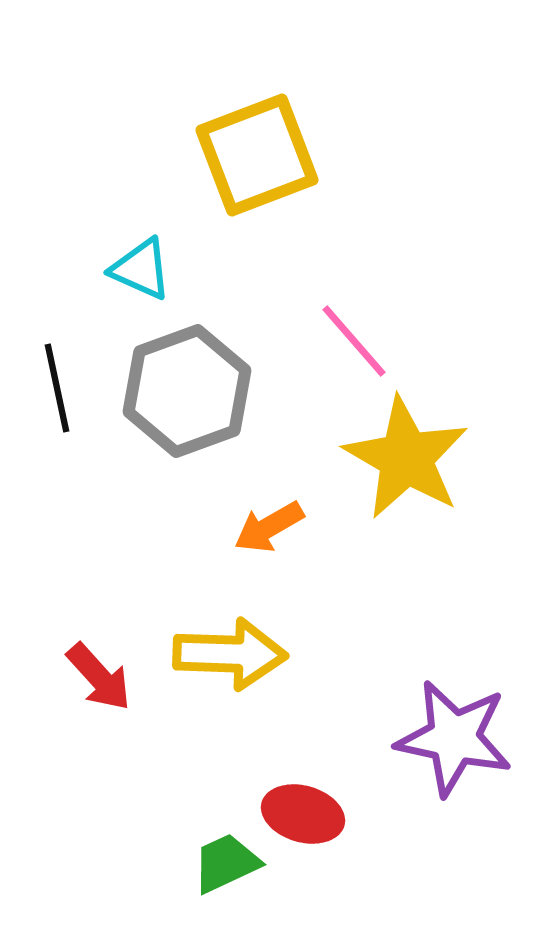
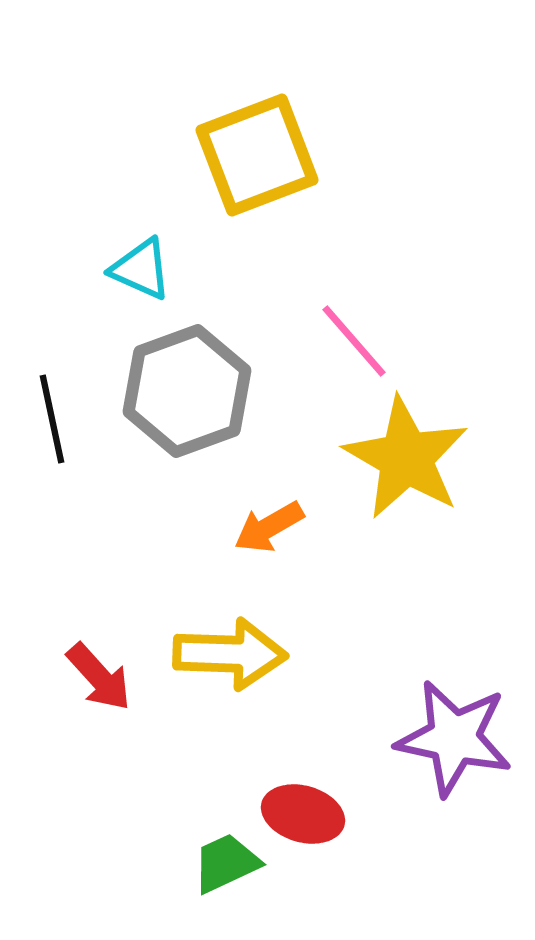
black line: moved 5 px left, 31 px down
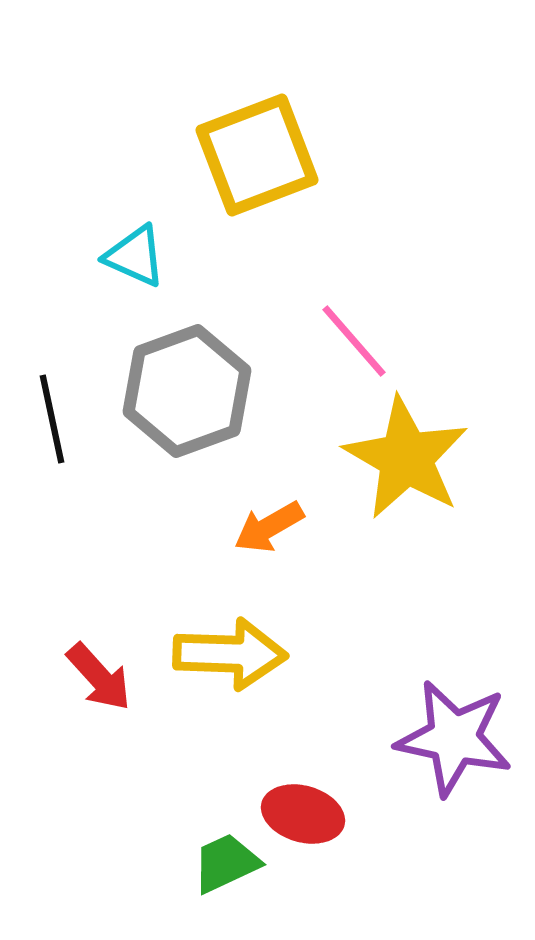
cyan triangle: moved 6 px left, 13 px up
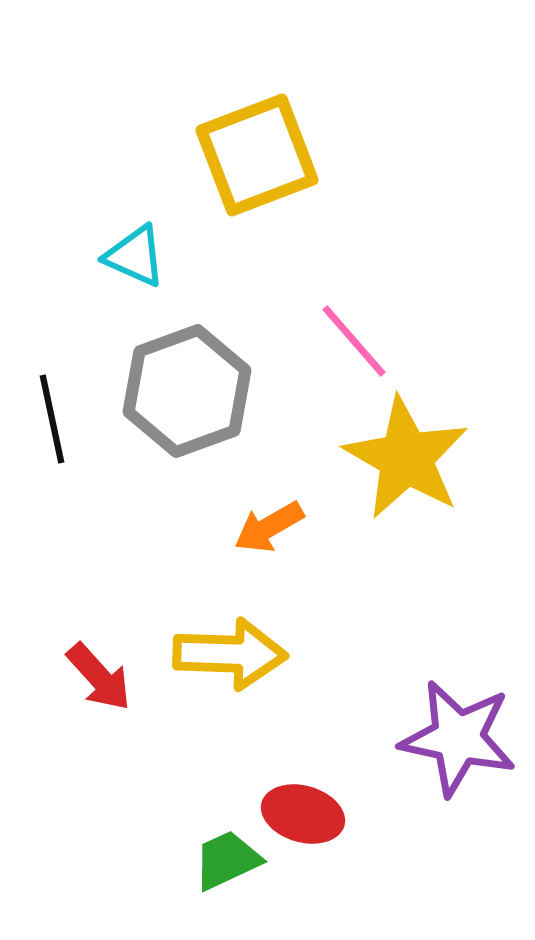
purple star: moved 4 px right
green trapezoid: moved 1 px right, 3 px up
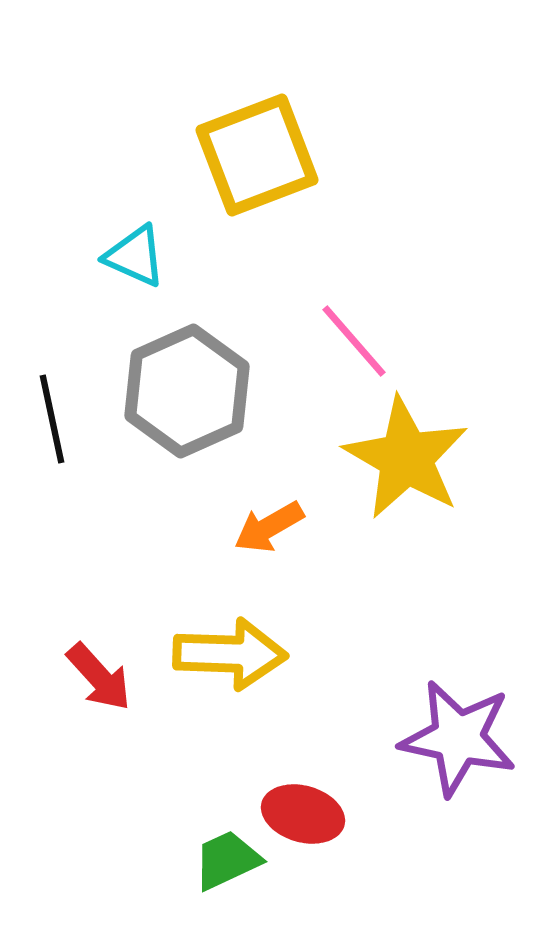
gray hexagon: rotated 4 degrees counterclockwise
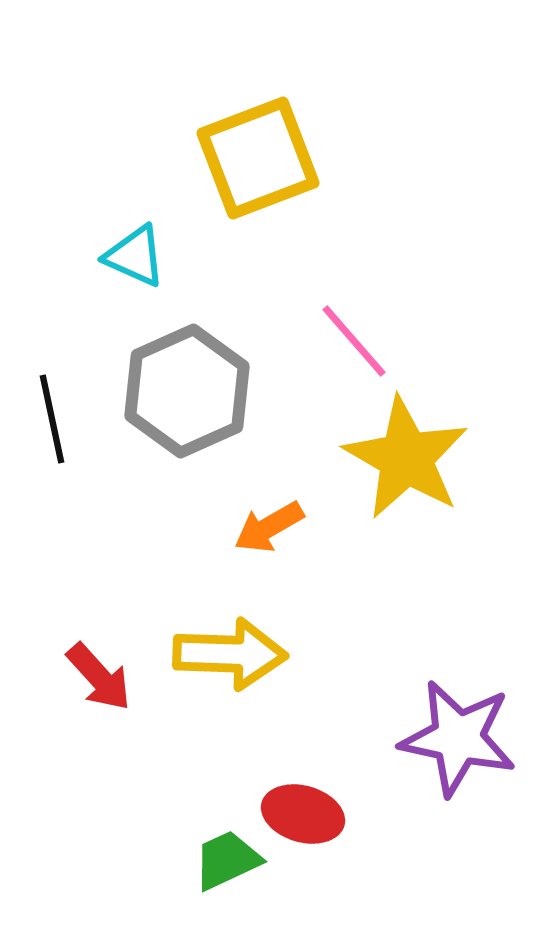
yellow square: moved 1 px right, 3 px down
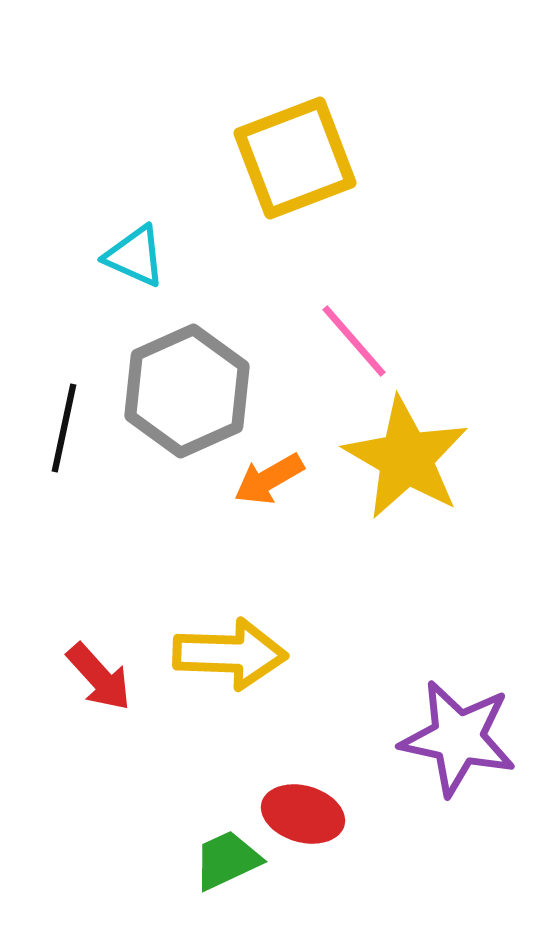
yellow square: moved 37 px right
black line: moved 12 px right, 9 px down; rotated 24 degrees clockwise
orange arrow: moved 48 px up
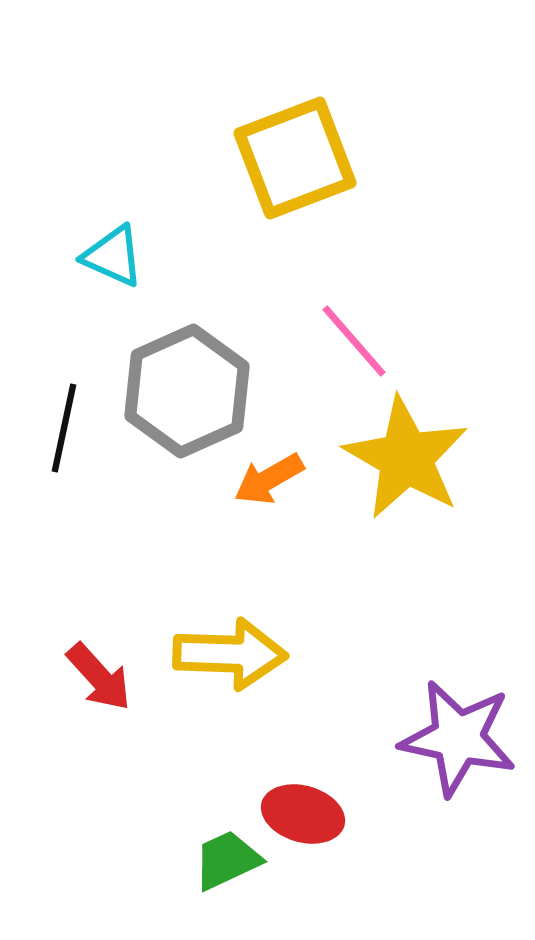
cyan triangle: moved 22 px left
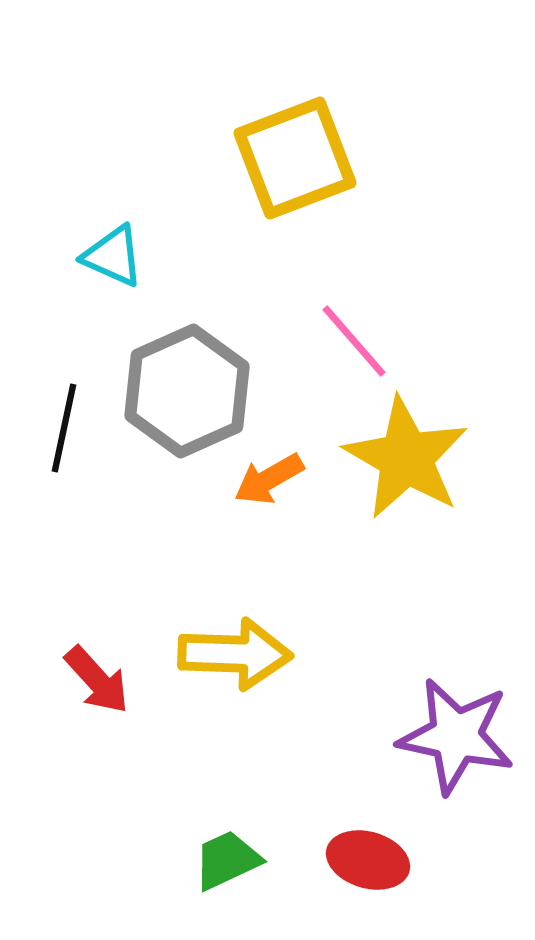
yellow arrow: moved 5 px right
red arrow: moved 2 px left, 3 px down
purple star: moved 2 px left, 2 px up
red ellipse: moved 65 px right, 46 px down
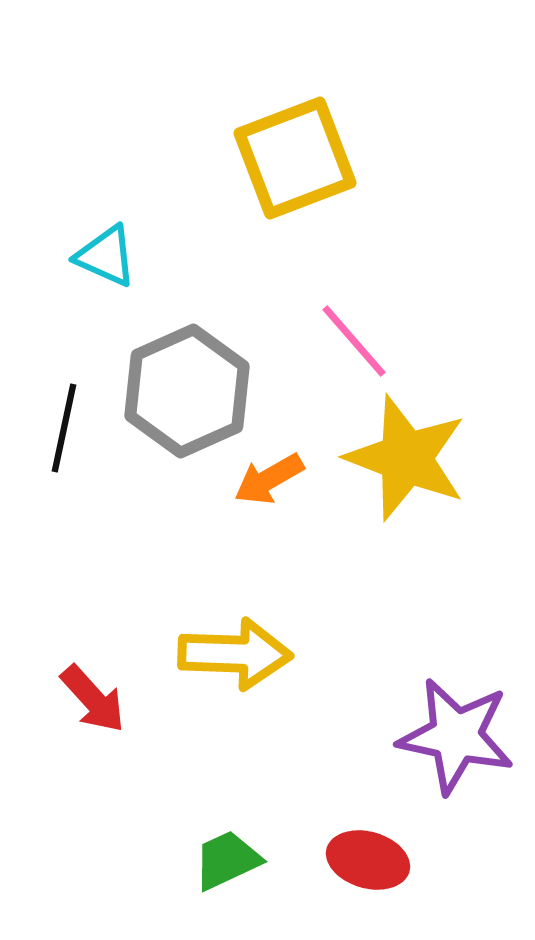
cyan triangle: moved 7 px left
yellow star: rotated 9 degrees counterclockwise
red arrow: moved 4 px left, 19 px down
